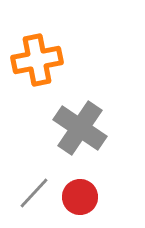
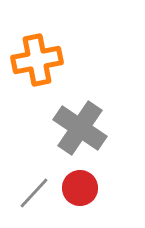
red circle: moved 9 px up
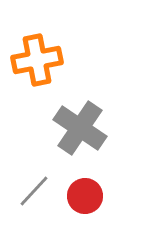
red circle: moved 5 px right, 8 px down
gray line: moved 2 px up
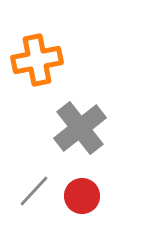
gray cross: rotated 18 degrees clockwise
red circle: moved 3 px left
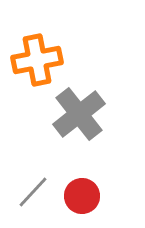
gray cross: moved 1 px left, 14 px up
gray line: moved 1 px left, 1 px down
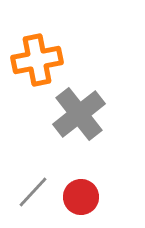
red circle: moved 1 px left, 1 px down
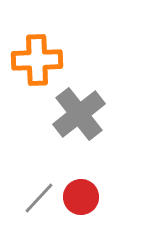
orange cross: rotated 9 degrees clockwise
gray line: moved 6 px right, 6 px down
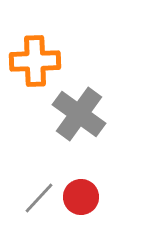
orange cross: moved 2 px left, 1 px down
gray cross: rotated 16 degrees counterclockwise
